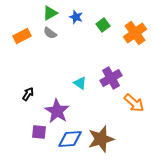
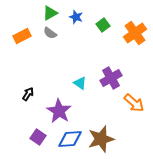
purple star: moved 2 px right
purple square: moved 1 px left, 5 px down; rotated 28 degrees clockwise
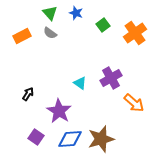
green triangle: rotated 42 degrees counterclockwise
blue star: moved 4 px up
purple square: moved 2 px left
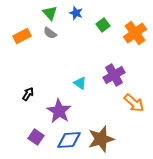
purple cross: moved 3 px right, 3 px up
blue diamond: moved 1 px left, 1 px down
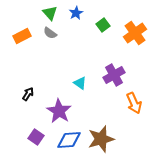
blue star: rotated 24 degrees clockwise
orange arrow: rotated 25 degrees clockwise
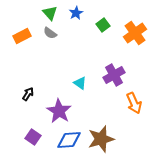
purple square: moved 3 px left
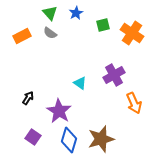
green square: rotated 24 degrees clockwise
orange cross: moved 3 px left; rotated 20 degrees counterclockwise
black arrow: moved 4 px down
blue diamond: rotated 70 degrees counterclockwise
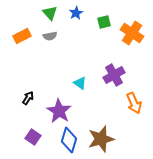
green square: moved 1 px right, 3 px up
gray semicircle: moved 3 px down; rotated 48 degrees counterclockwise
